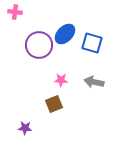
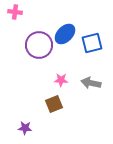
blue square: rotated 30 degrees counterclockwise
gray arrow: moved 3 px left, 1 px down
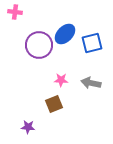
purple star: moved 3 px right, 1 px up
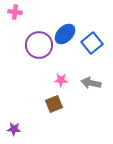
blue square: rotated 25 degrees counterclockwise
purple star: moved 14 px left, 2 px down
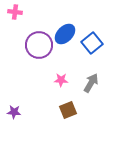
gray arrow: rotated 108 degrees clockwise
brown square: moved 14 px right, 6 px down
purple star: moved 17 px up
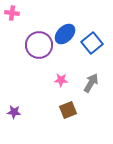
pink cross: moved 3 px left, 1 px down
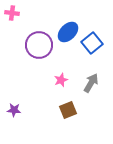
blue ellipse: moved 3 px right, 2 px up
pink star: rotated 24 degrees counterclockwise
purple star: moved 2 px up
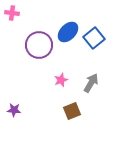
blue square: moved 2 px right, 5 px up
brown square: moved 4 px right, 1 px down
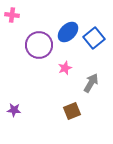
pink cross: moved 2 px down
pink star: moved 4 px right, 12 px up
